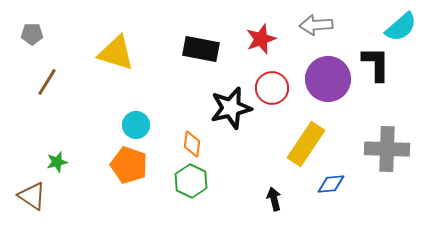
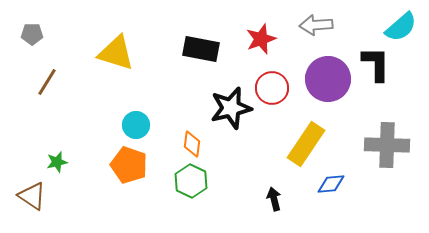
gray cross: moved 4 px up
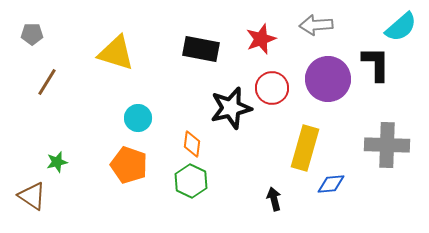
cyan circle: moved 2 px right, 7 px up
yellow rectangle: moved 1 px left, 4 px down; rotated 18 degrees counterclockwise
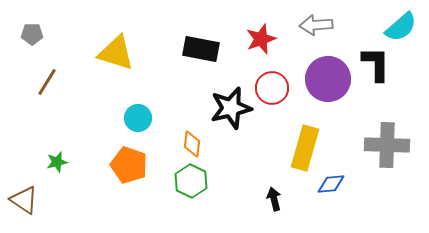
brown triangle: moved 8 px left, 4 px down
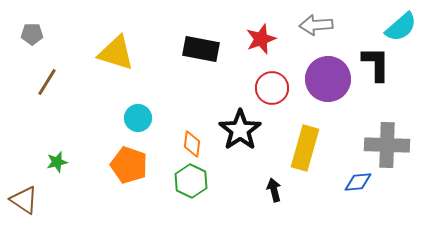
black star: moved 9 px right, 22 px down; rotated 21 degrees counterclockwise
blue diamond: moved 27 px right, 2 px up
black arrow: moved 9 px up
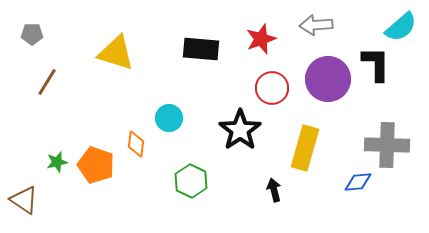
black rectangle: rotated 6 degrees counterclockwise
cyan circle: moved 31 px right
orange diamond: moved 56 px left
orange pentagon: moved 33 px left
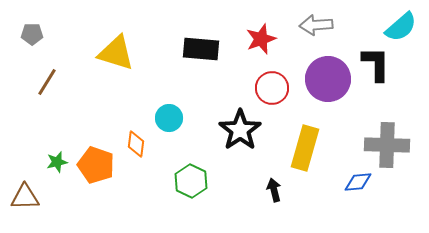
brown triangle: moved 1 px right, 3 px up; rotated 36 degrees counterclockwise
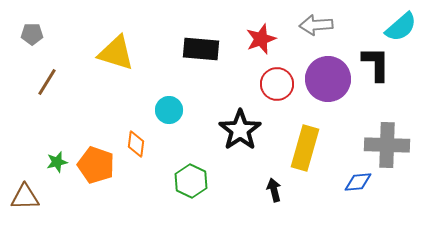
red circle: moved 5 px right, 4 px up
cyan circle: moved 8 px up
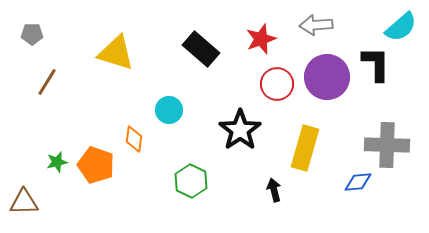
black rectangle: rotated 36 degrees clockwise
purple circle: moved 1 px left, 2 px up
orange diamond: moved 2 px left, 5 px up
brown triangle: moved 1 px left, 5 px down
